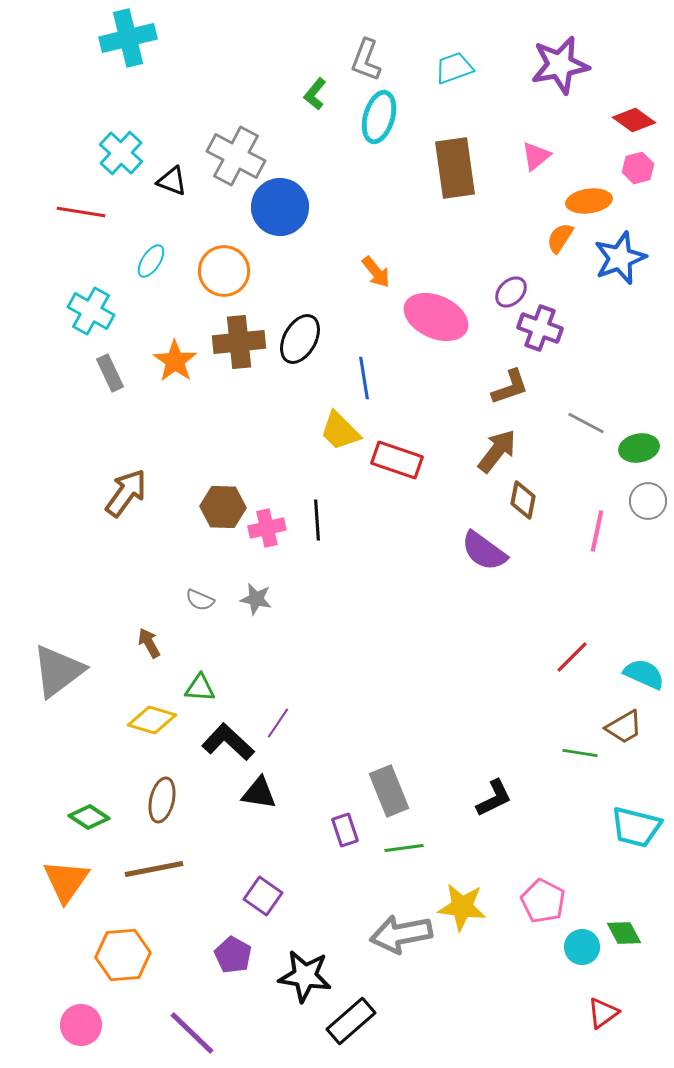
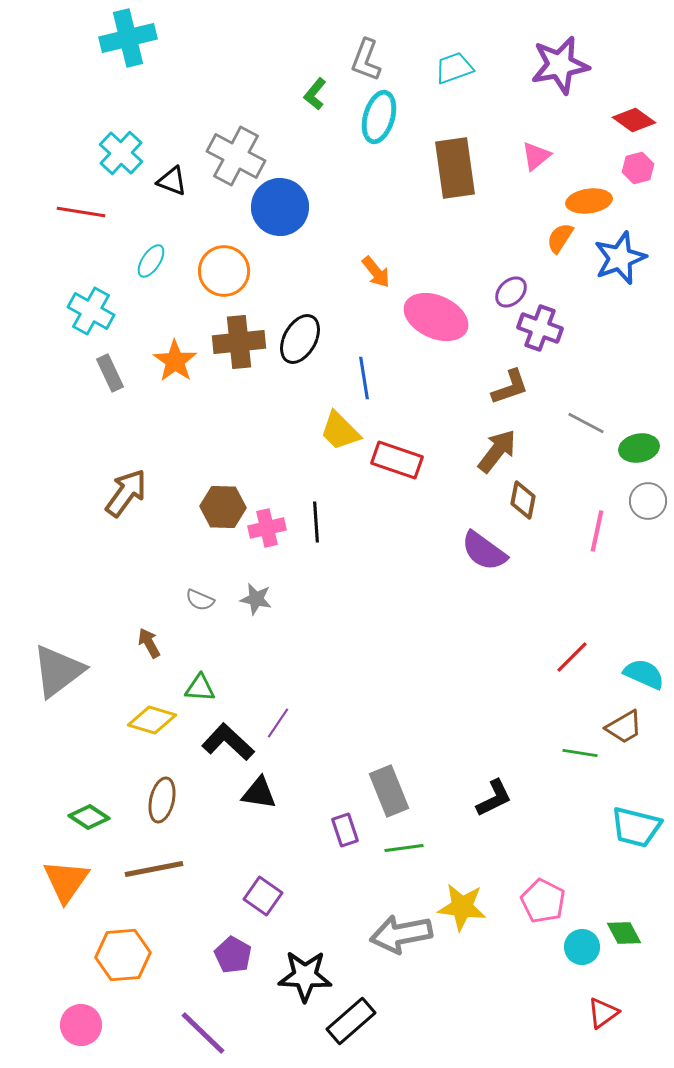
black line at (317, 520): moved 1 px left, 2 px down
black star at (305, 976): rotated 6 degrees counterclockwise
purple line at (192, 1033): moved 11 px right
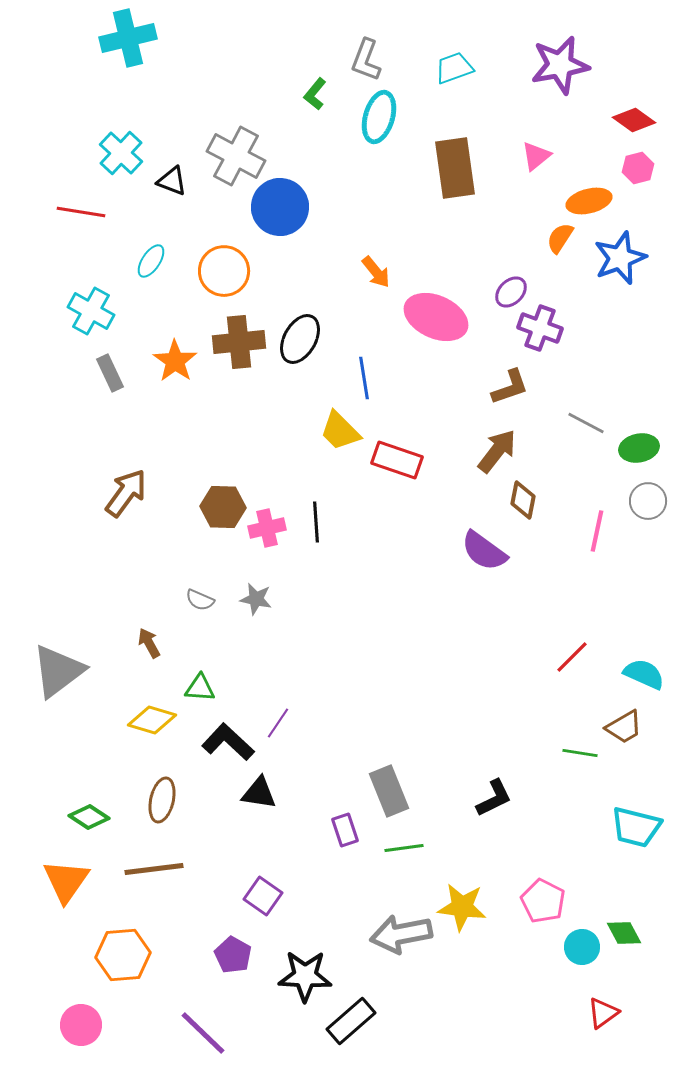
orange ellipse at (589, 201): rotated 6 degrees counterclockwise
brown line at (154, 869): rotated 4 degrees clockwise
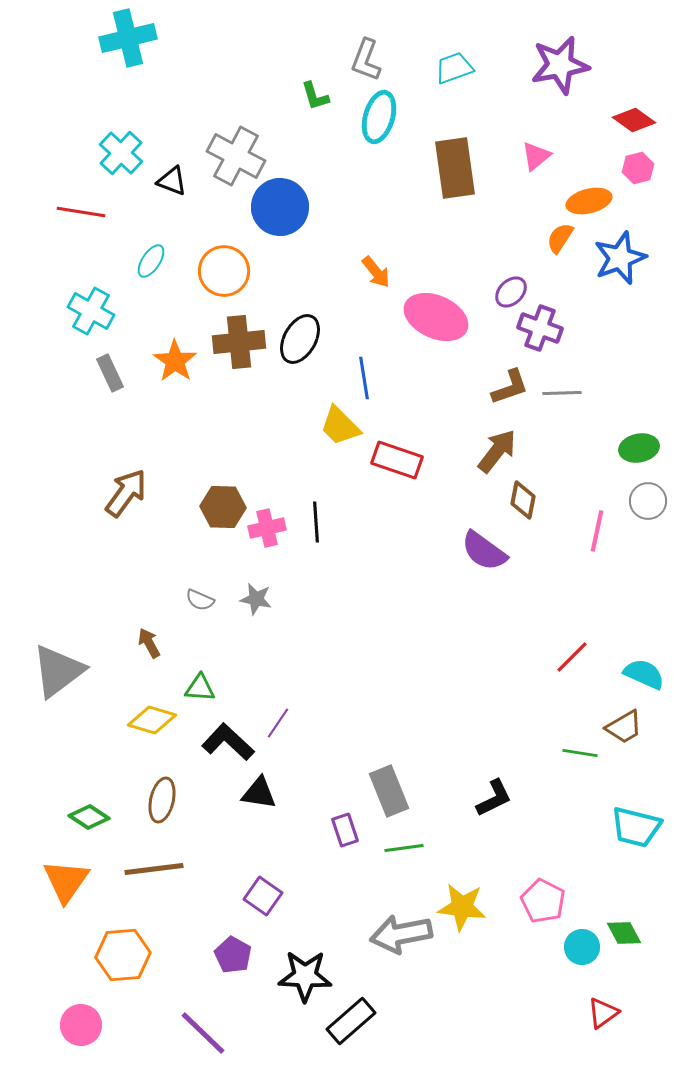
green L-shape at (315, 94): moved 2 px down; rotated 56 degrees counterclockwise
gray line at (586, 423): moved 24 px left, 30 px up; rotated 30 degrees counterclockwise
yellow trapezoid at (340, 431): moved 5 px up
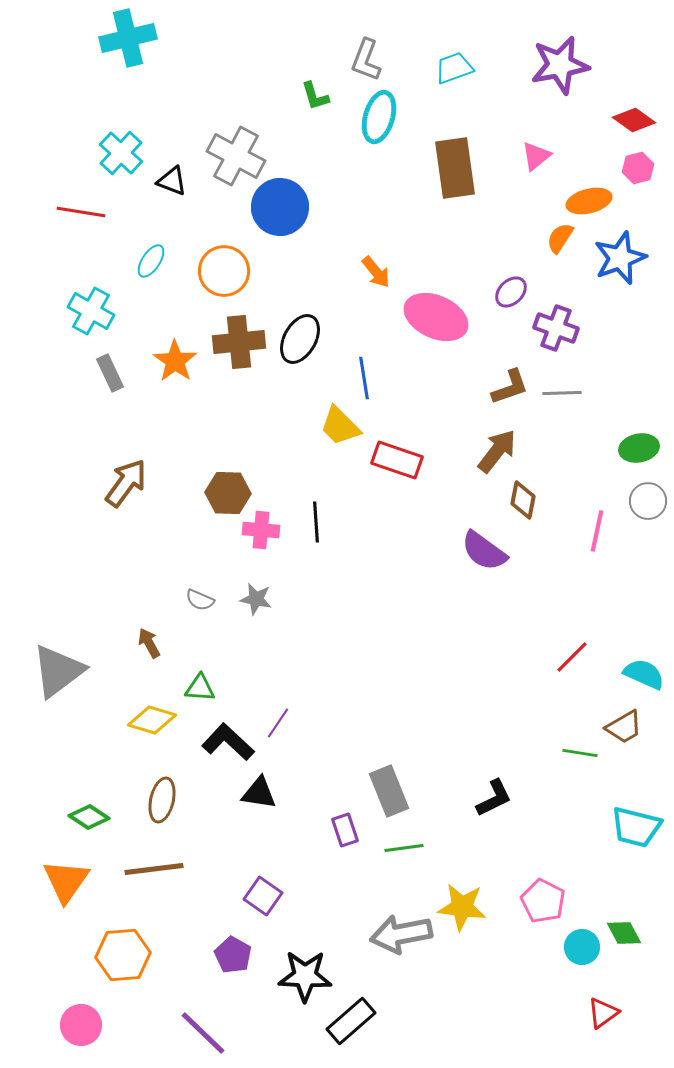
purple cross at (540, 328): moved 16 px right
brown arrow at (126, 493): moved 10 px up
brown hexagon at (223, 507): moved 5 px right, 14 px up
pink cross at (267, 528): moved 6 px left, 2 px down; rotated 18 degrees clockwise
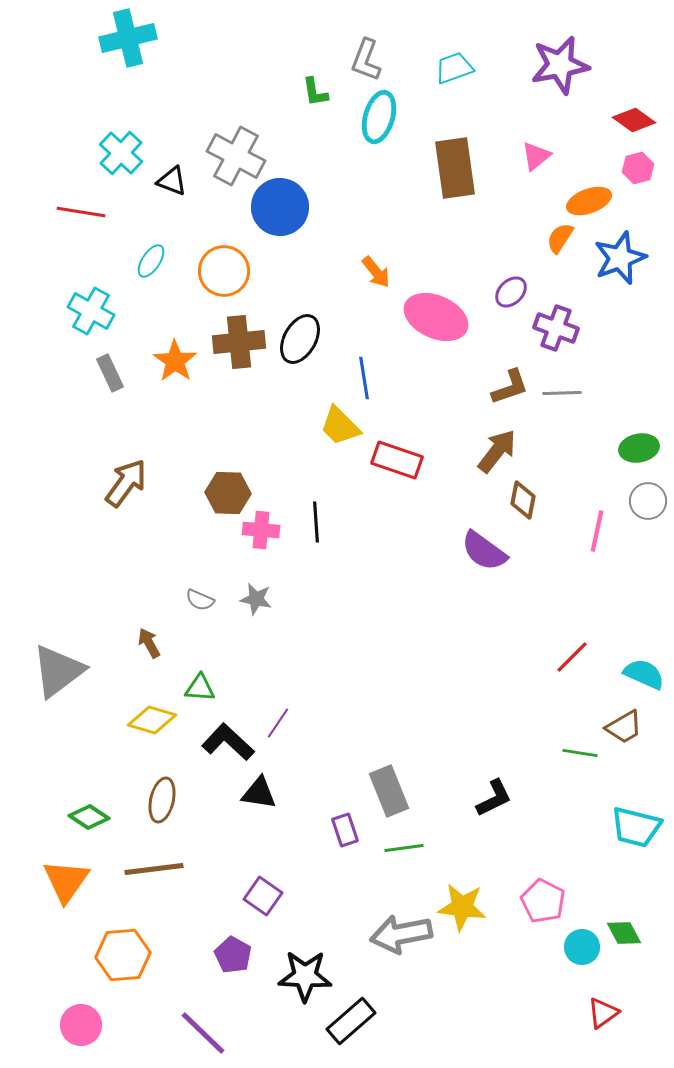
green L-shape at (315, 96): moved 4 px up; rotated 8 degrees clockwise
orange ellipse at (589, 201): rotated 6 degrees counterclockwise
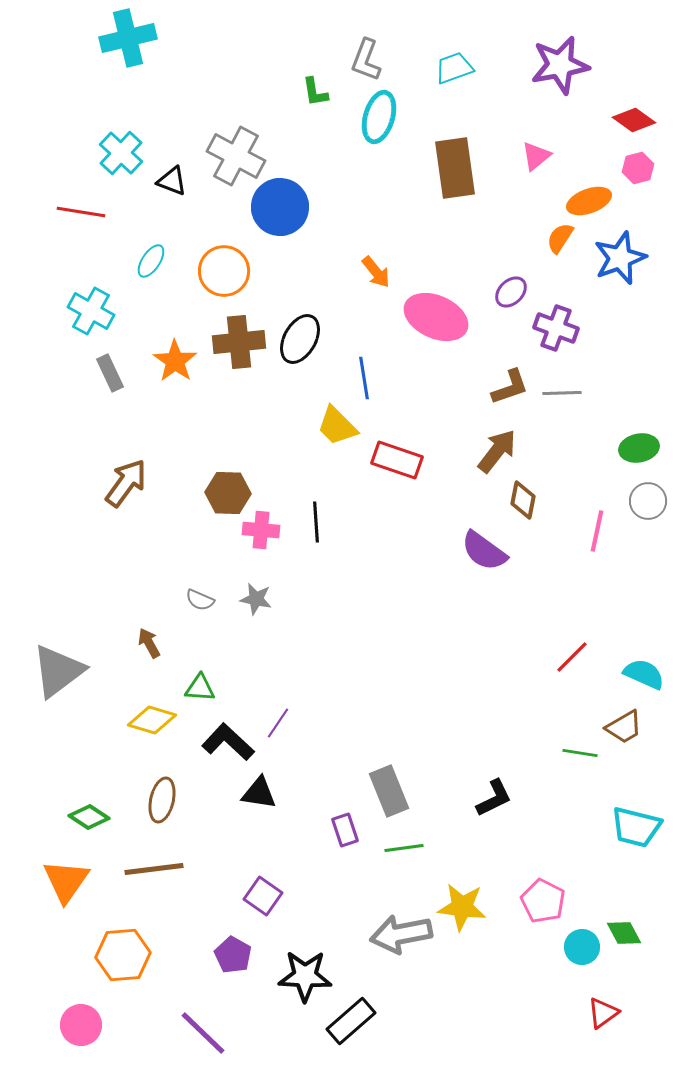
yellow trapezoid at (340, 426): moved 3 px left
